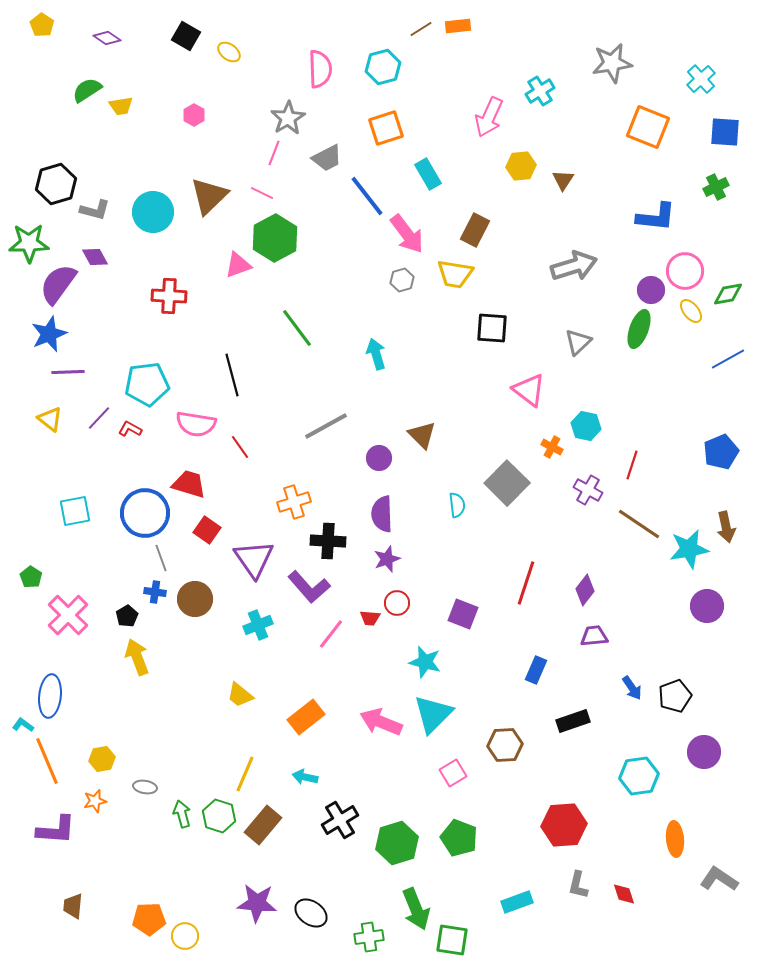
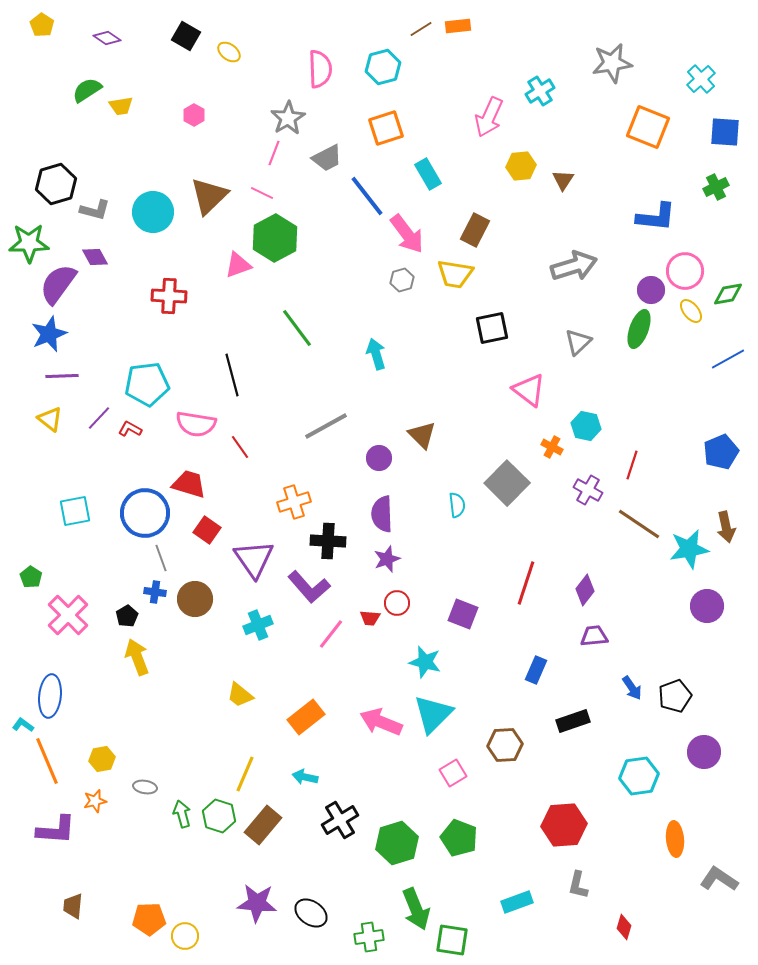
black square at (492, 328): rotated 16 degrees counterclockwise
purple line at (68, 372): moved 6 px left, 4 px down
red diamond at (624, 894): moved 33 px down; rotated 35 degrees clockwise
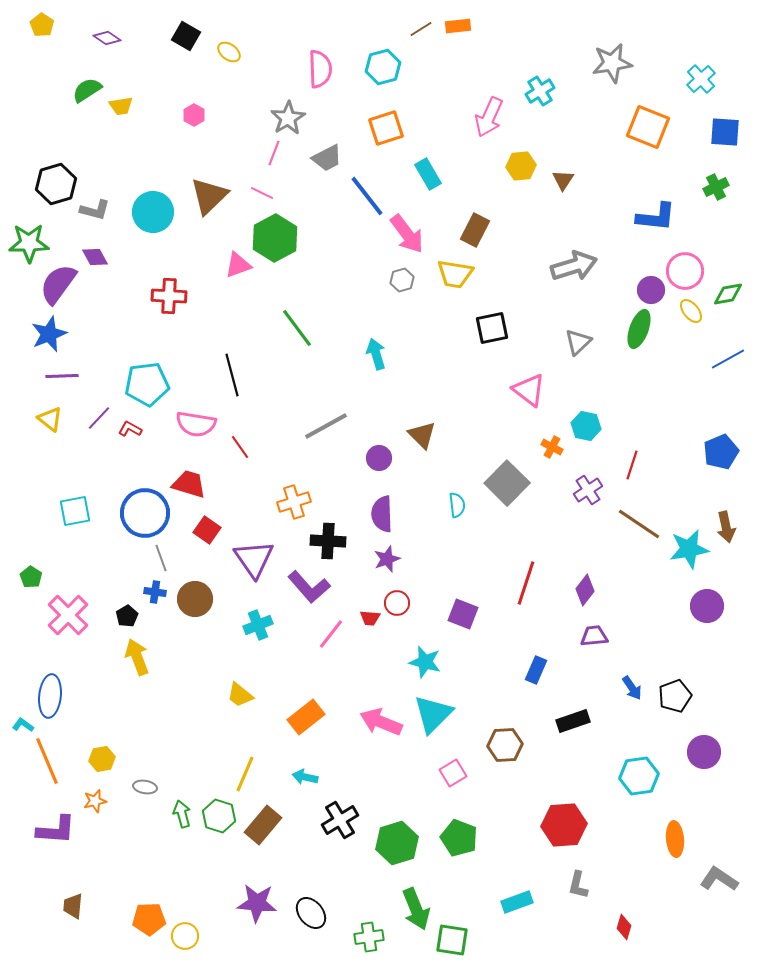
purple cross at (588, 490): rotated 28 degrees clockwise
black ellipse at (311, 913): rotated 16 degrees clockwise
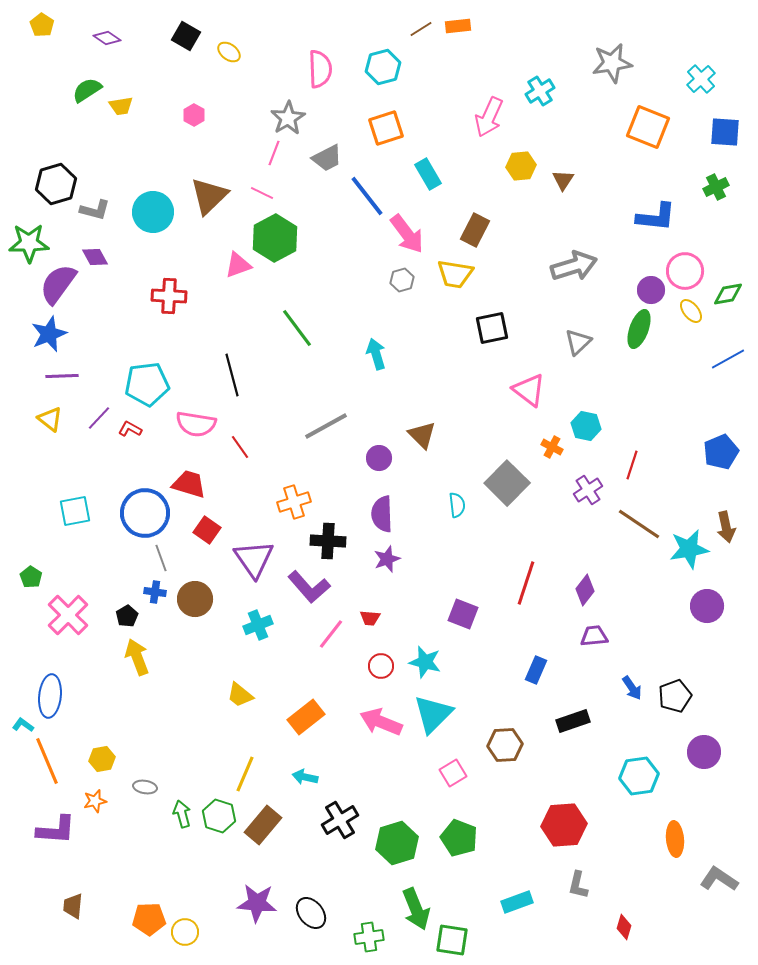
red circle at (397, 603): moved 16 px left, 63 px down
yellow circle at (185, 936): moved 4 px up
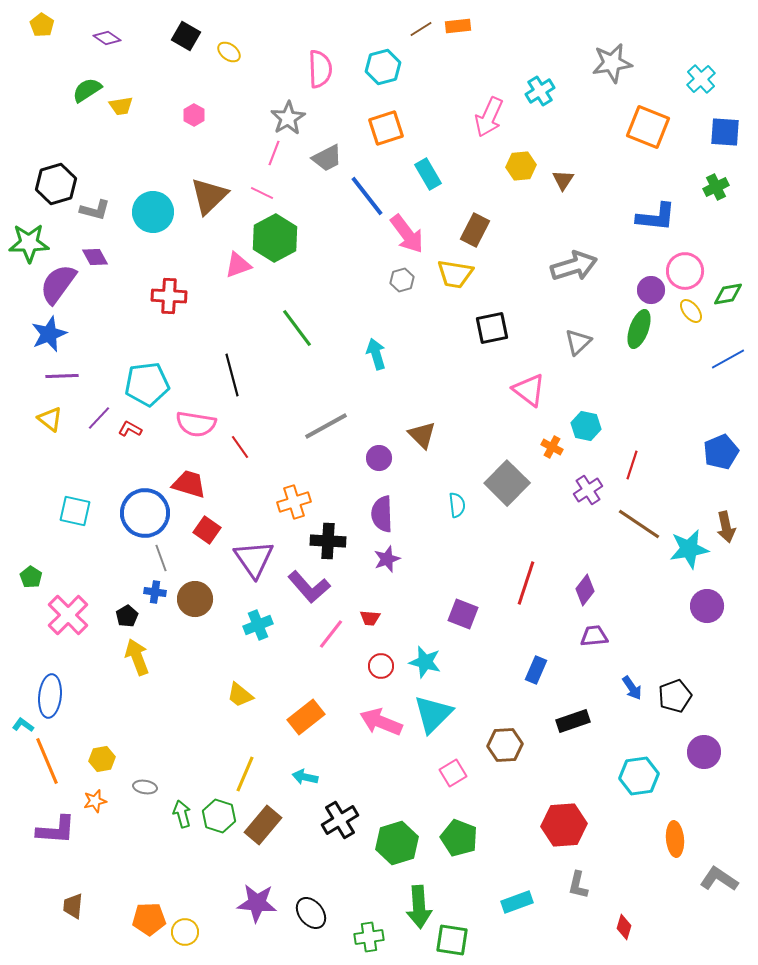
cyan square at (75, 511): rotated 24 degrees clockwise
green arrow at (416, 909): moved 3 px right, 2 px up; rotated 18 degrees clockwise
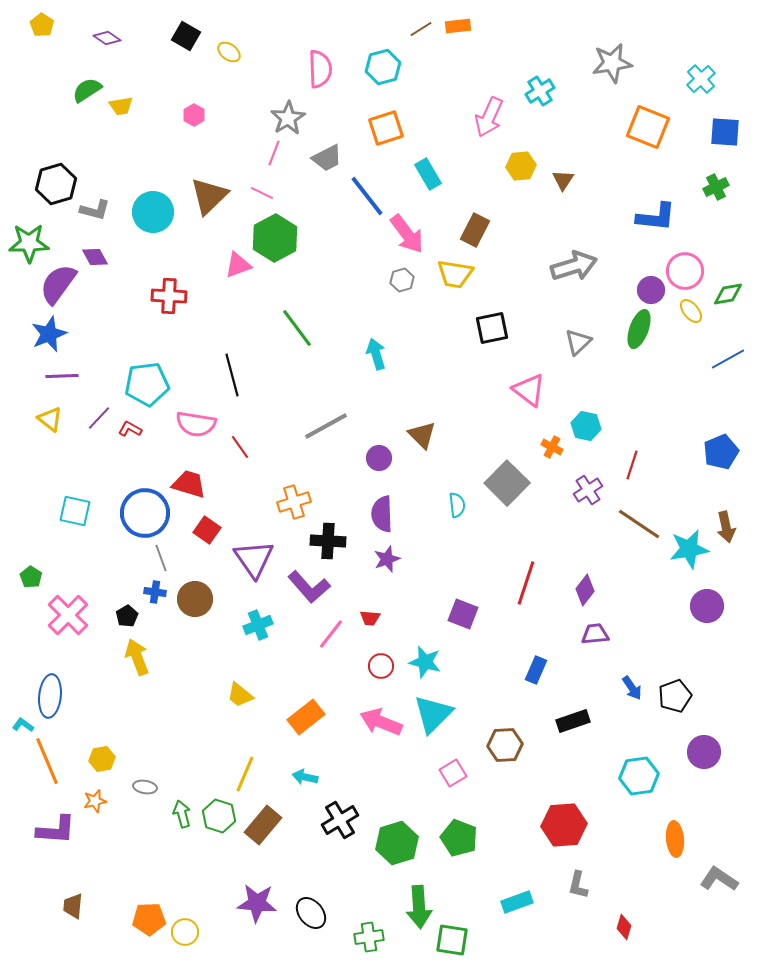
purple trapezoid at (594, 636): moved 1 px right, 2 px up
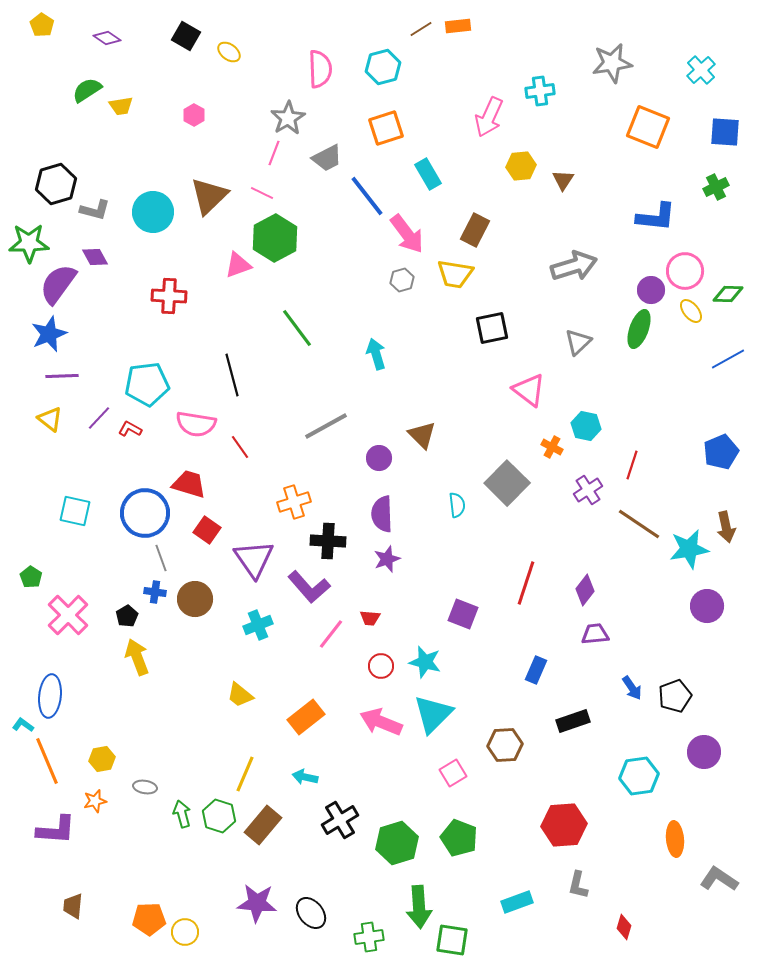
cyan cross at (701, 79): moved 9 px up
cyan cross at (540, 91): rotated 24 degrees clockwise
green diamond at (728, 294): rotated 12 degrees clockwise
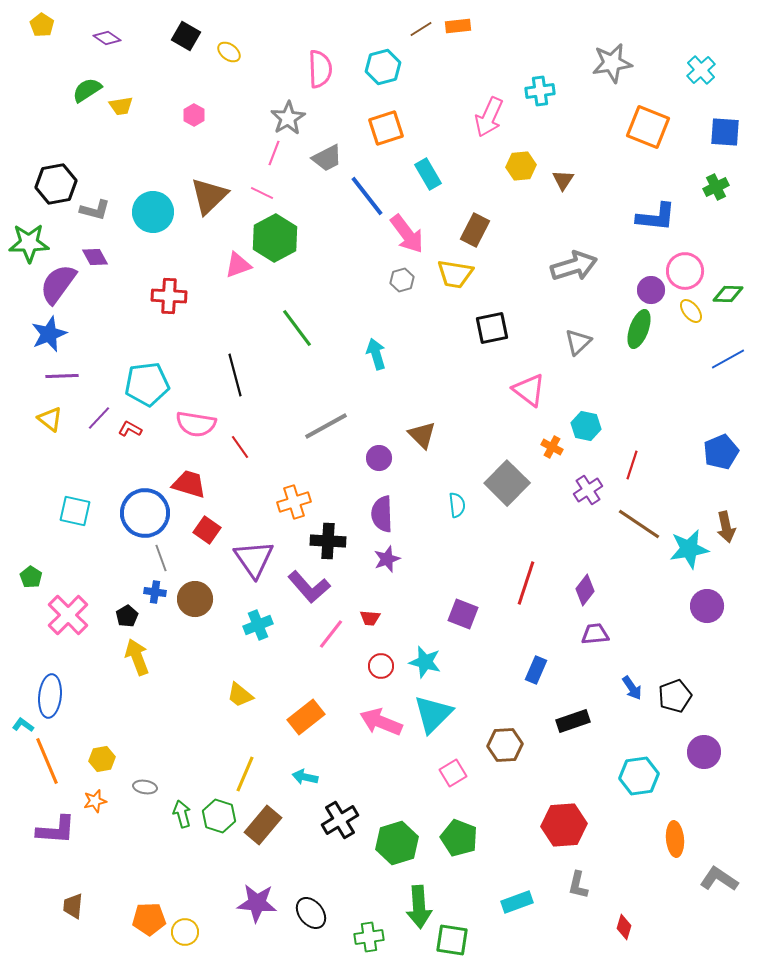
black hexagon at (56, 184): rotated 6 degrees clockwise
black line at (232, 375): moved 3 px right
